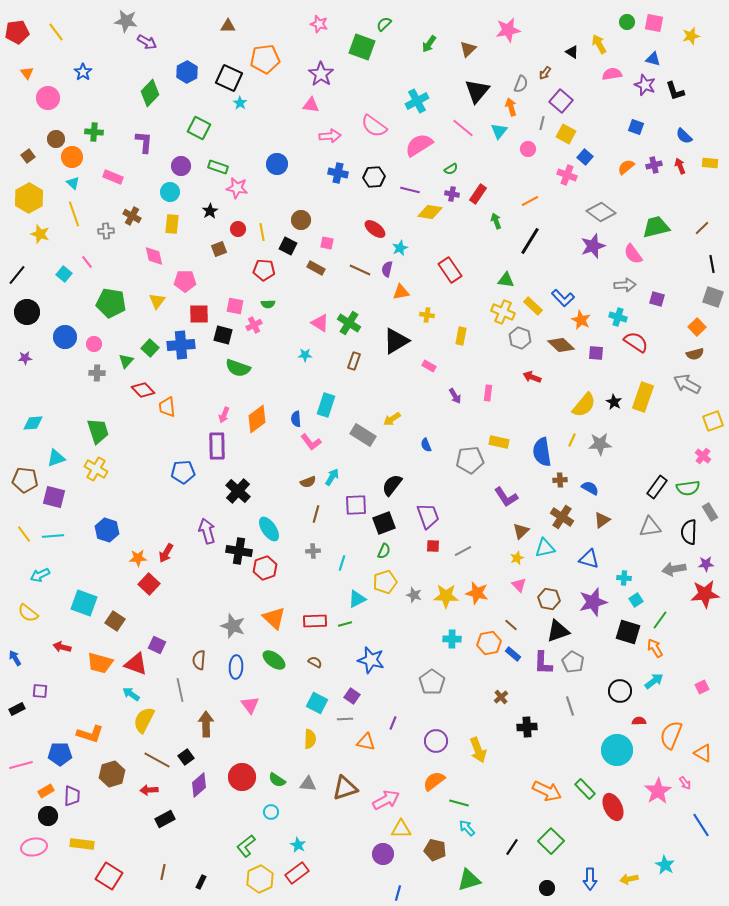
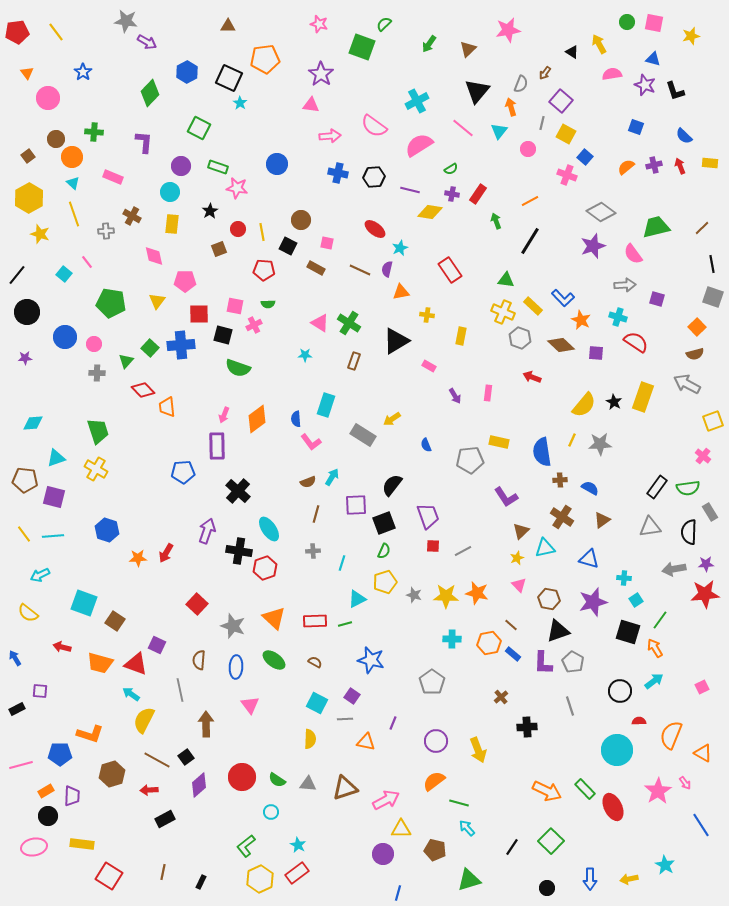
purple arrow at (207, 531): rotated 35 degrees clockwise
red square at (149, 584): moved 48 px right, 20 px down
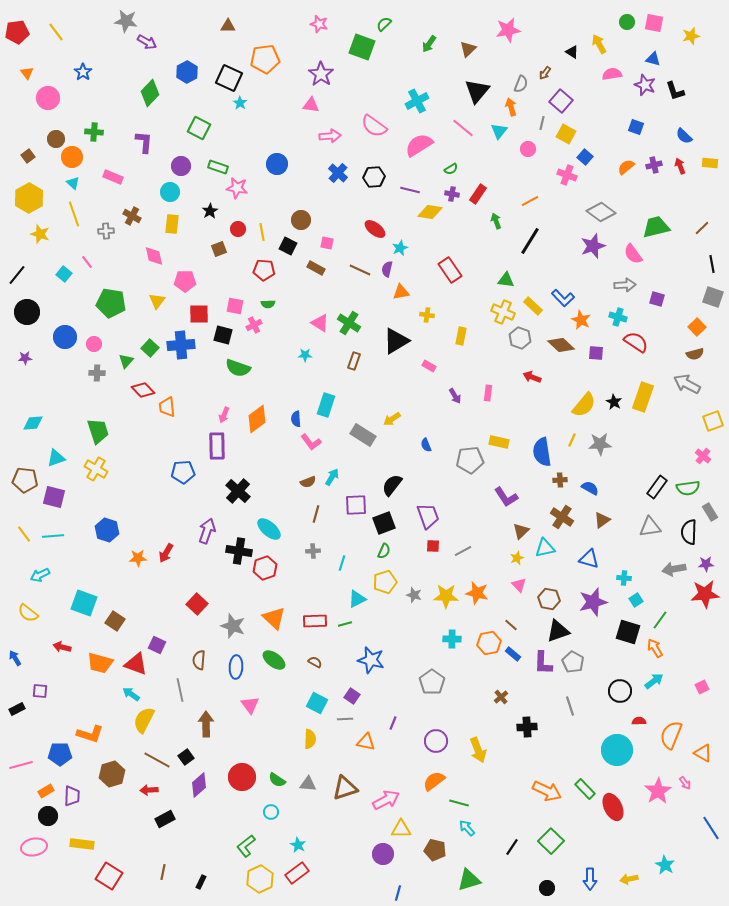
blue cross at (338, 173): rotated 30 degrees clockwise
cyan ellipse at (269, 529): rotated 15 degrees counterclockwise
blue line at (701, 825): moved 10 px right, 3 px down
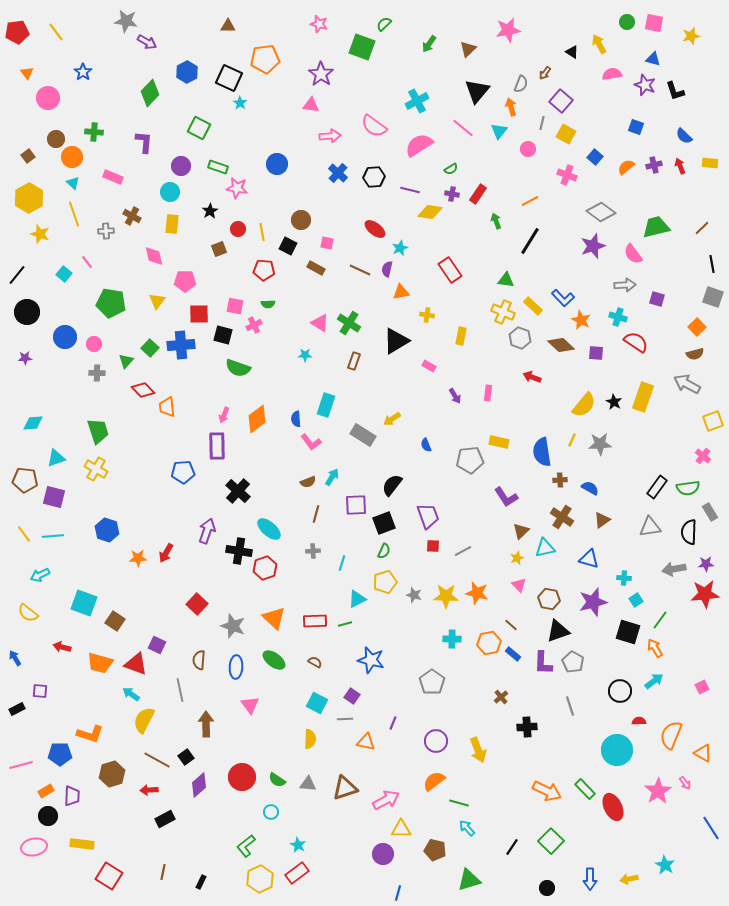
blue square at (585, 157): moved 10 px right
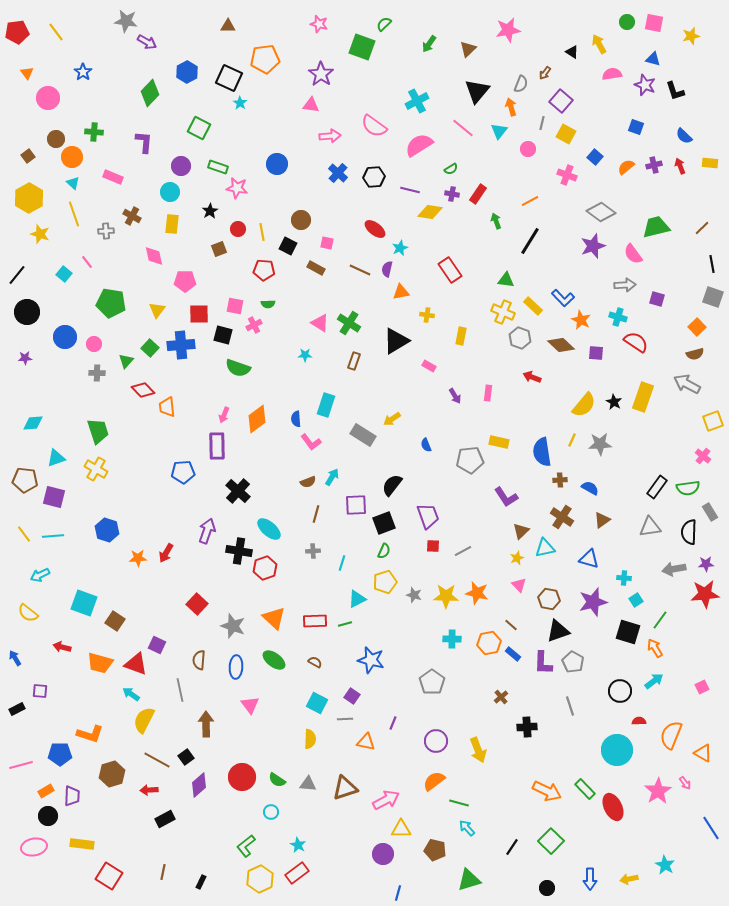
yellow triangle at (157, 301): moved 9 px down
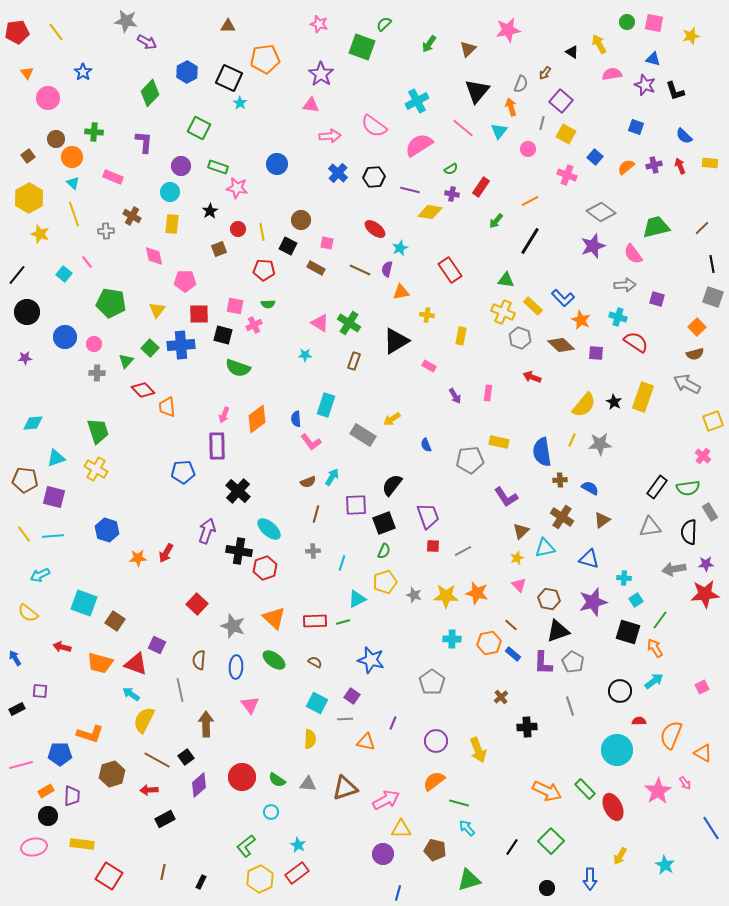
red rectangle at (478, 194): moved 3 px right, 7 px up
green arrow at (496, 221): rotated 119 degrees counterclockwise
green line at (345, 624): moved 2 px left, 2 px up
yellow arrow at (629, 879): moved 9 px left, 23 px up; rotated 48 degrees counterclockwise
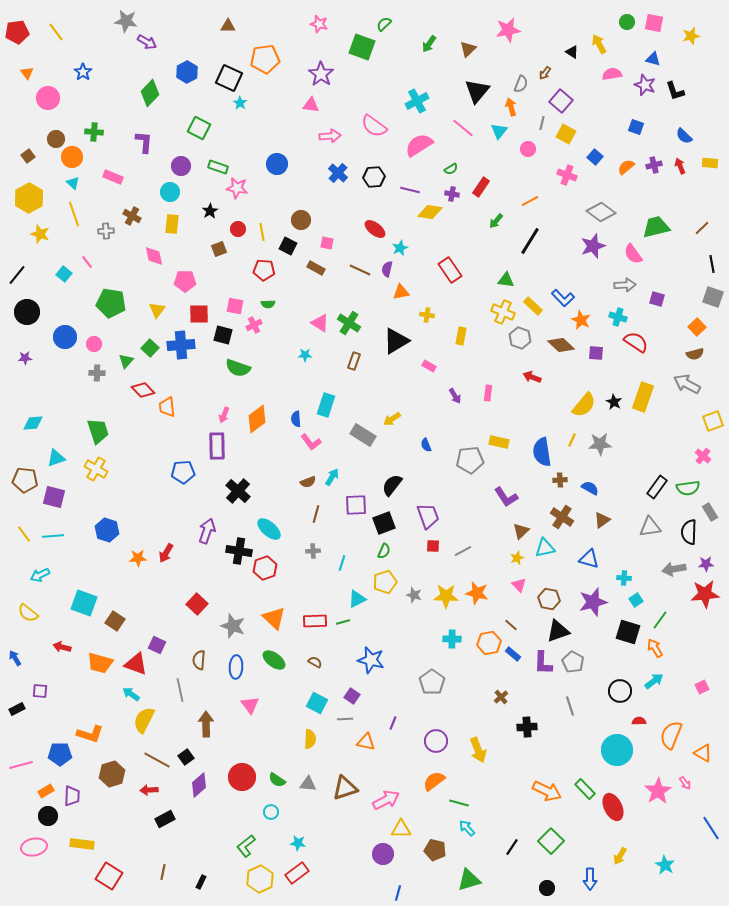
cyan star at (298, 845): moved 2 px up; rotated 21 degrees counterclockwise
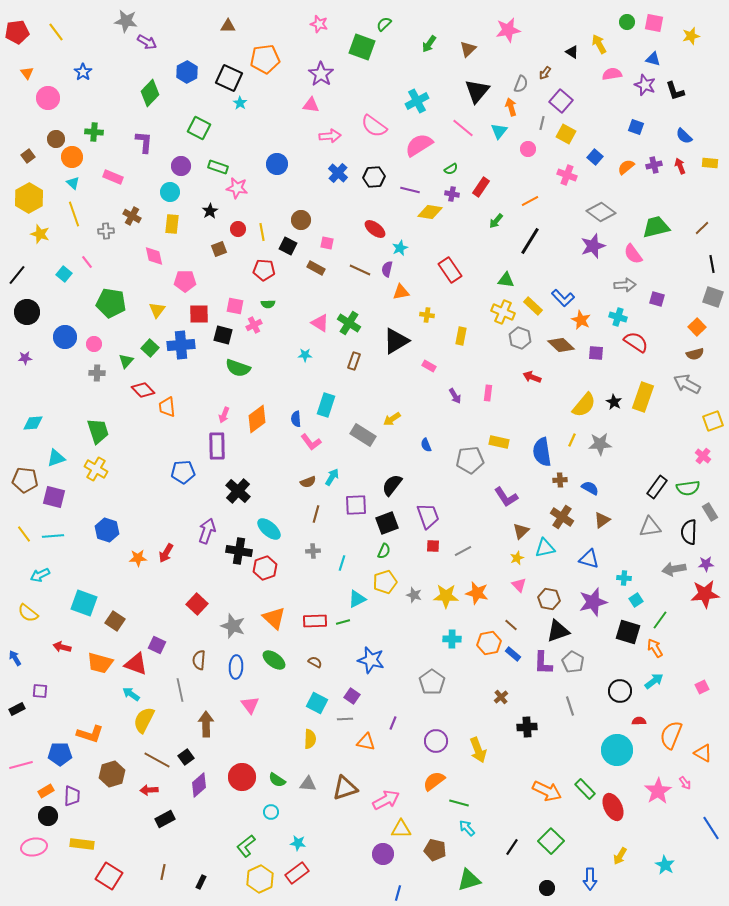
black square at (384, 523): moved 3 px right
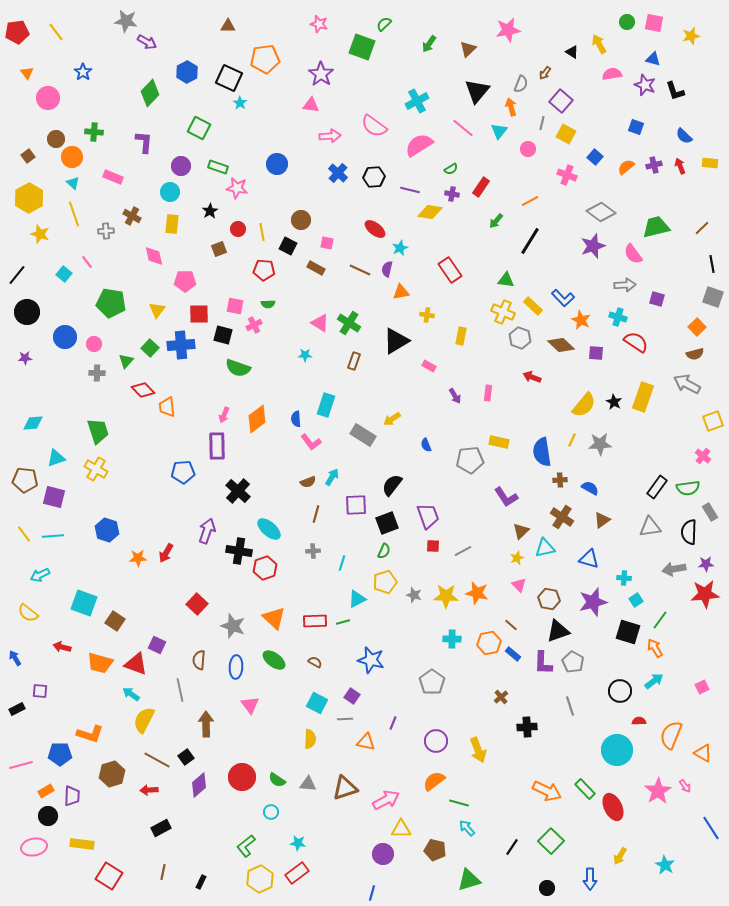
pink arrow at (685, 783): moved 3 px down
black rectangle at (165, 819): moved 4 px left, 9 px down
blue line at (398, 893): moved 26 px left
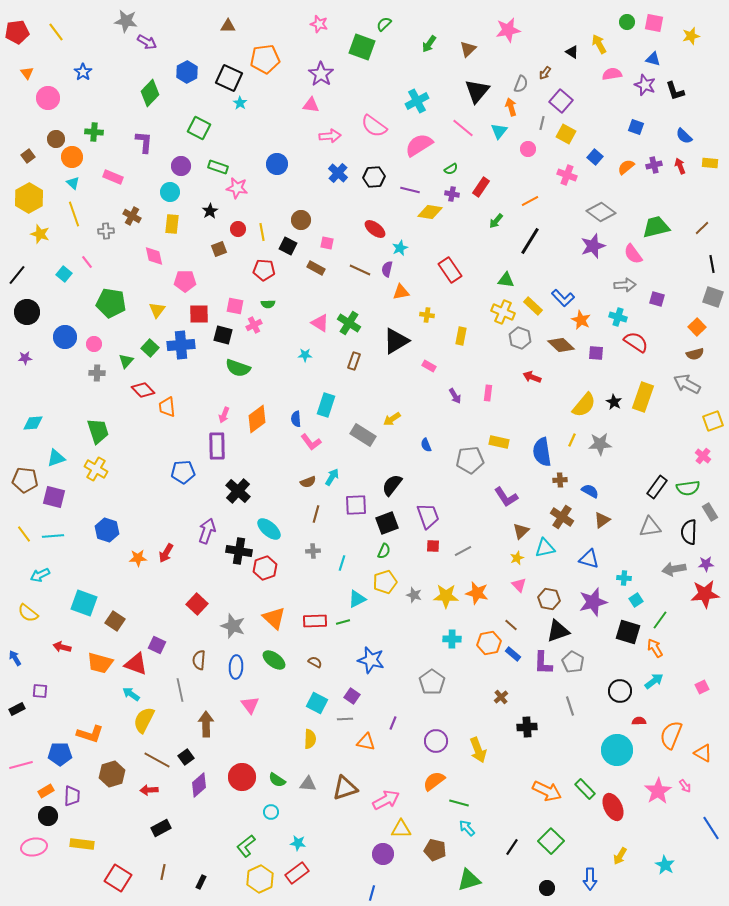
blue semicircle at (590, 488): moved 3 px down
red square at (109, 876): moved 9 px right, 2 px down
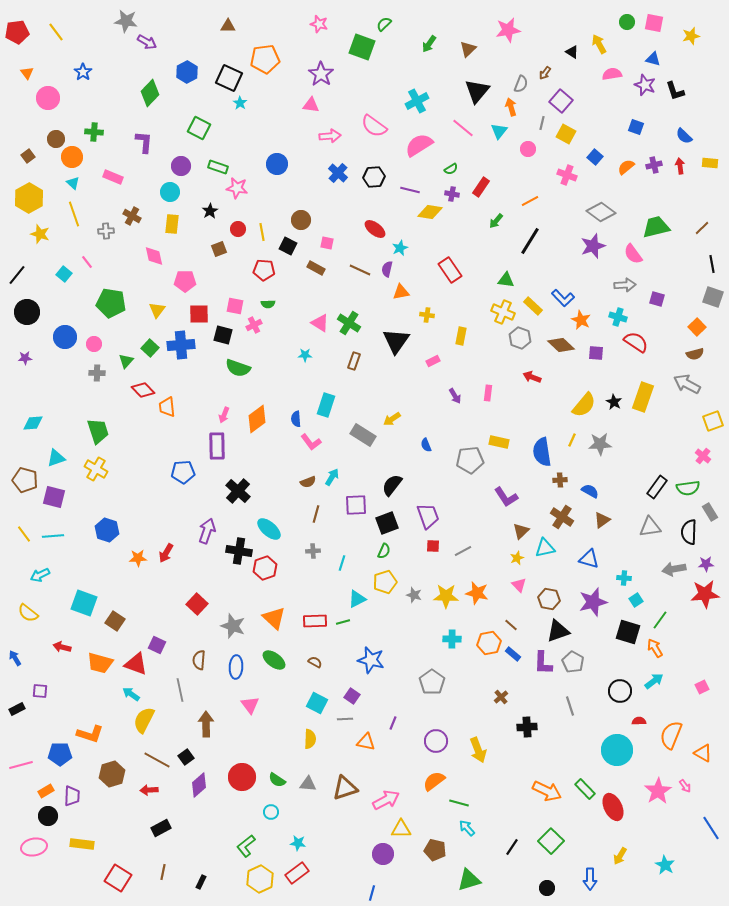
red arrow at (680, 166): rotated 14 degrees clockwise
black triangle at (396, 341): rotated 24 degrees counterclockwise
pink rectangle at (429, 366): moved 4 px right, 5 px up; rotated 56 degrees counterclockwise
brown pentagon at (25, 480): rotated 10 degrees clockwise
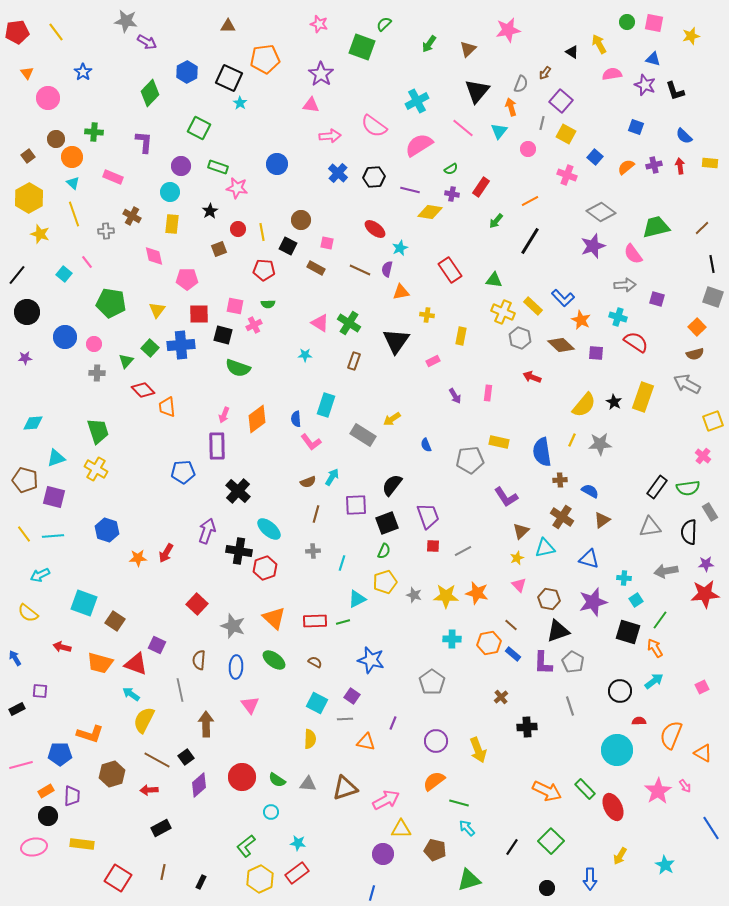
green triangle at (506, 280): moved 12 px left
pink pentagon at (185, 281): moved 2 px right, 2 px up
gray arrow at (674, 569): moved 8 px left, 2 px down
